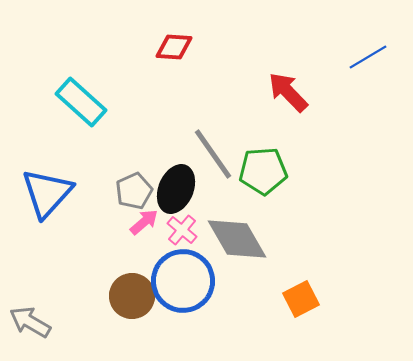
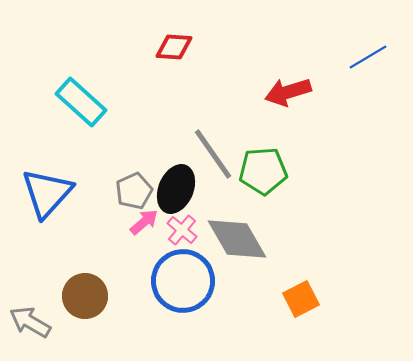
red arrow: rotated 63 degrees counterclockwise
brown circle: moved 47 px left
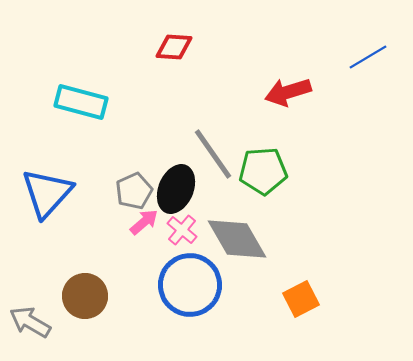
cyan rectangle: rotated 27 degrees counterclockwise
blue circle: moved 7 px right, 4 px down
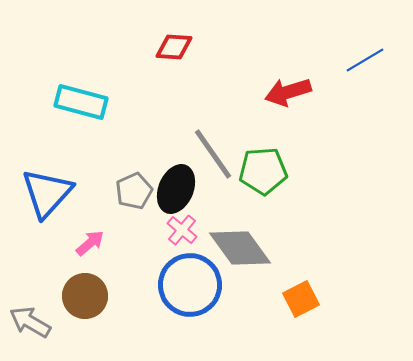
blue line: moved 3 px left, 3 px down
pink arrow: moved 54 px left, 21 px down
gray diamond: moved 3 px right, 9 px down; rotated 6 degrees counterclockwise
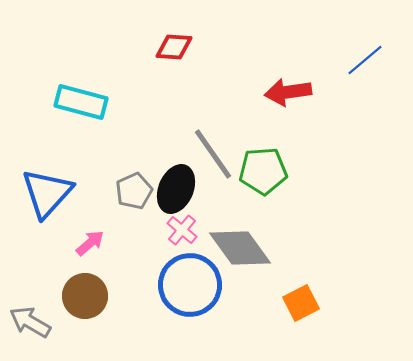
blue line: rotated 9 degrees counterclockwise
red arrow: rotated 9 degrees clockwise
orange square: moved 4 px down
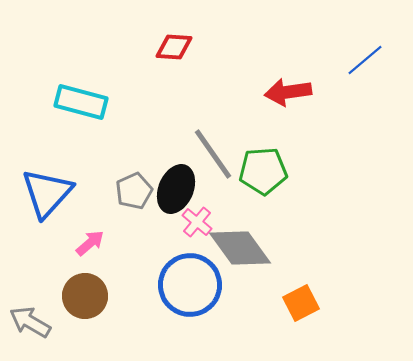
pink cross: moved 15 px right, 8 px up
